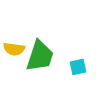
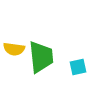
green trapezoid: moved 1 px right, 1 px down; rotated 24 degrees counterclockwise
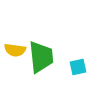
yellow semicircle: moved 1 px right, 1 px down
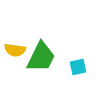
green trapezoid: rotated 32 degrees clockwise
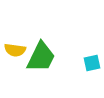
cyan square: moved 14 px right, 4 px up
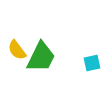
yellow semicircle: moved 2 px right; rotated 45 degrees clockwise
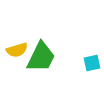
yellow semicircle: rotated 70 degrees counterclockwise
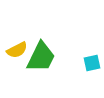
yellow semicircle: rotated 10 degrees counterclockwise
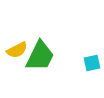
green trapezoid: moved 1 px left, 1 px up
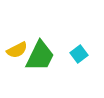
cyan square: moved 13 px left, 9 px up; rotated 24 degrees counterclockwise
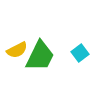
cyan square: moved 1 px right, 1 px up
